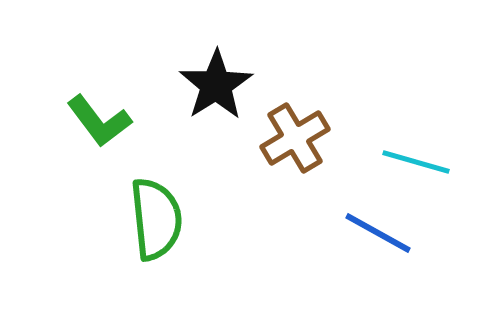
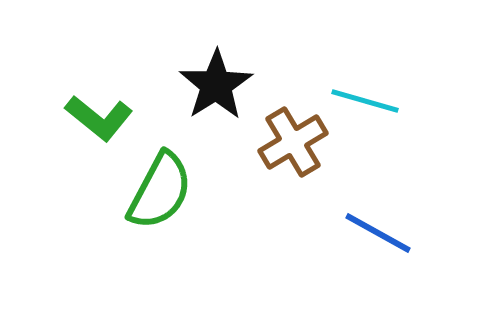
green L-shape: moved 3 px up; rotated 14 degrees counterclockwise
brown cross: moved 2 px left, 4 px down
cyan line: moved 51 px left, 61 px up
green semicircle: moved 4 px right, 28 px up; rotated 34 degrees clockwise
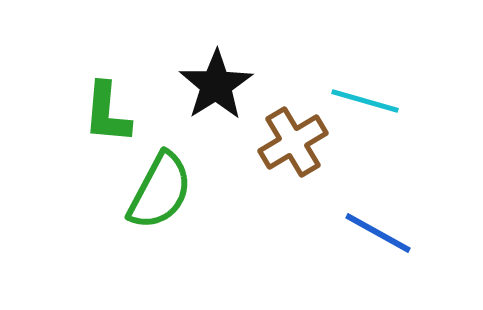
green L-shape: moved 8 px right, 5 px up; rotated 56 degrees clockwise
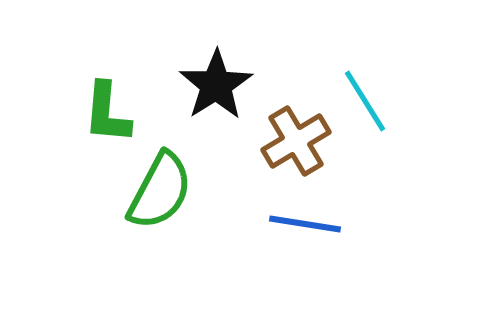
cyan line: rotated 42 degrees clockwise
brown cross: moved 3 px right, 1 px up
blue line: moved 73 px left, 9 px up; rotated 20 degrees counterclockwise
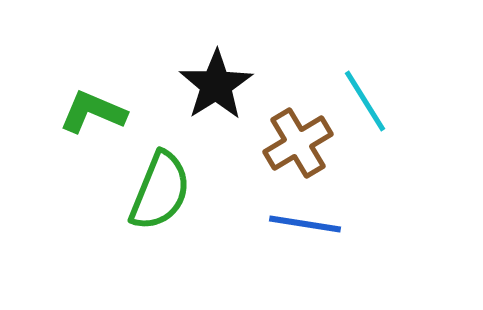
green L-shape: moved 14 px left, 1 px up; rotated 108 degrees clockwise
brown cross: moved 2 px right, 2 px down
green semicircle: rotated 6 degrees counterclockwise
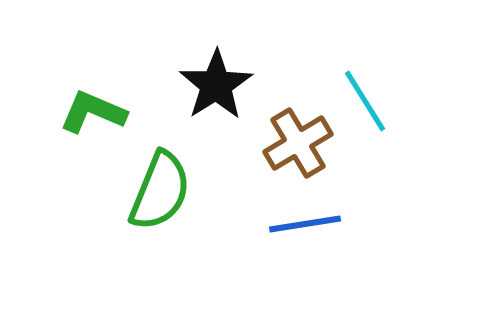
blue line: rotated 18 degrees counterclockwise
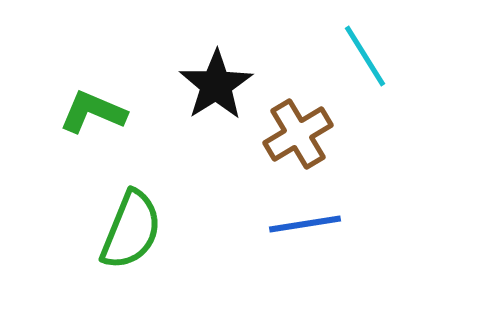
cyan line: moved 45 px up
brown cross: moved 9 px up
green semicircle: moved 29 px left, 39 px down
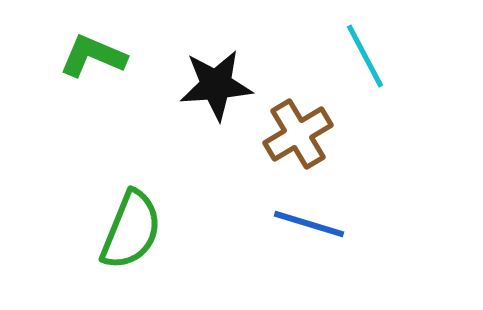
cyan line: rotated 4 degrees clockwise
black star: rotated 28 degrees clockwise
green L-shape: moved 56 px up
blue line: moved 4 px right; rotated 26 degrees clockwise
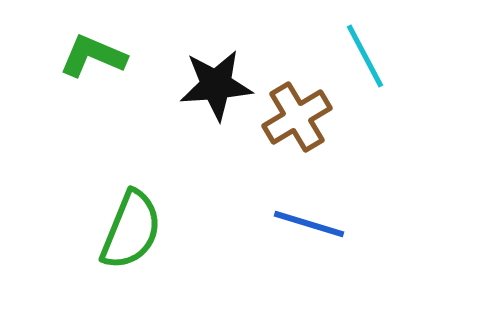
brown cross: moved 1 px left, 17 px up
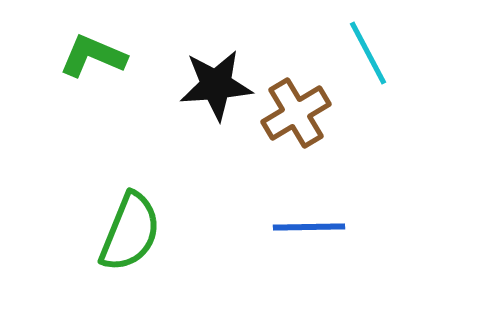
cyan line: moved 3 px right, 3 px up
brown cross: moved 1 px left, 4 px up
blue line: moved 3 px down; rotated 18 degrees counterclockwise
green semicircle: moved 1 px left, 2 px down
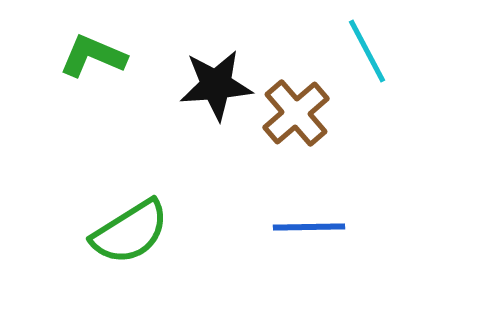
cyan line: moved 1 px left, 2 px up
brown cross: rotated 10 degrees counterclockwise
green semicircle: rotated 36 degrees clockwise
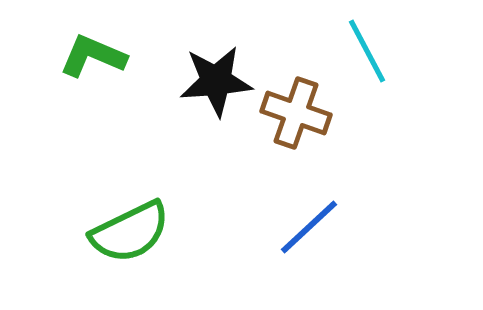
black star: moved 4 px up
brown cross: rotated 30 degrees counterclockwise
blue line: rotated 42 degrees counterclockwise
green semicircle: rotated 6 degrees clockwise
